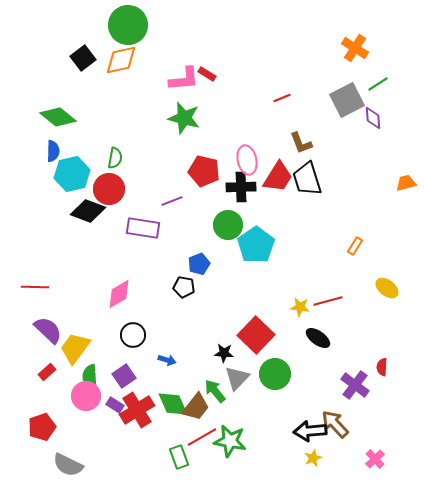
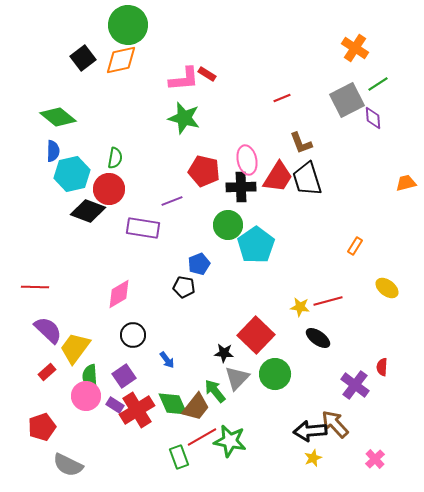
blue arrow at (167, 360): rotated 36 degrees clockwise
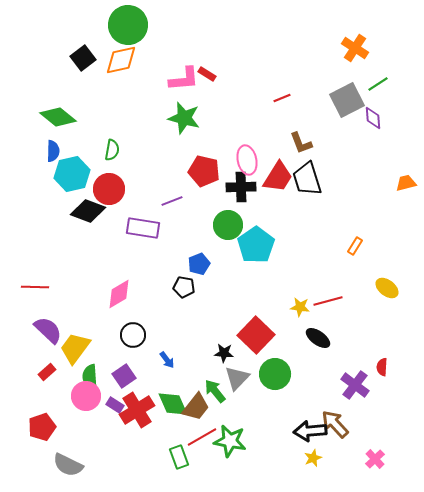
green semicircle at (115, 158): moved 3 px left, 8 px up
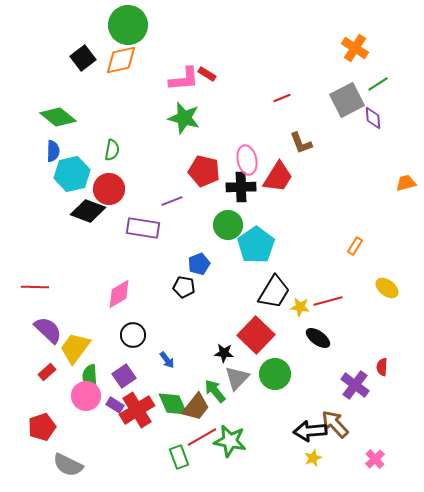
black trapezoid at (307, 179): moved 33 px left, 113 px down; rotated 132 degrees counterclockwise
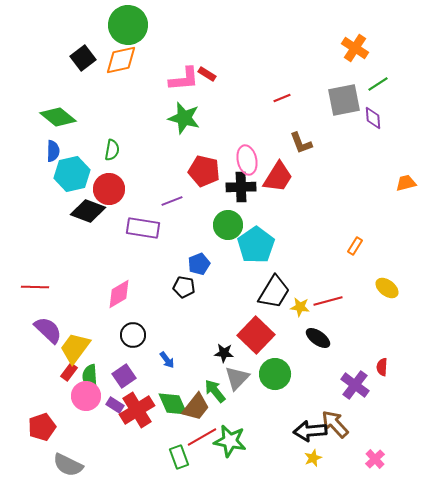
gray square at (347, 100): moved 3 px left; rotated 16 degrees clockwise
red rectangle at (47, 372): moved 22 px right; rotated 12 degrees counterclockwise
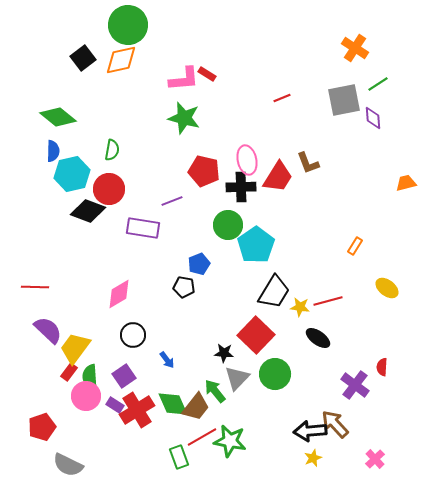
brown L-shape at (301, 143): moved 7 px right, 20 px down
